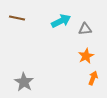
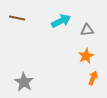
gray triangle: moved 2 px right, 1 px down
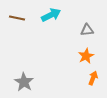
cyan arrow: moved 10 px left, 6 px up
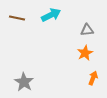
orange star: moved 1 px left, 3 px up
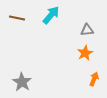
cyan arrow: rotated 24 degrees counterclockwise
orange arrow: moved 1 px right, 1 px down
gray star: moved 2 px left
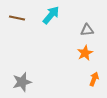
gray star: rotated 24 degrees clockwise
